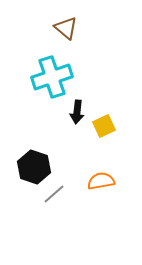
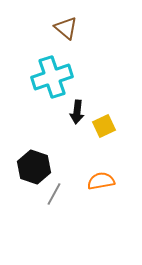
gray line: rotated 20 degrees counterclockwise
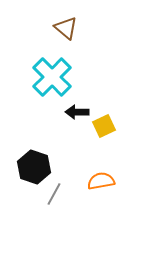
cyan cross: rotated 27 degrees counterclockwise
black arrow: rotated 85 degrees clockwise
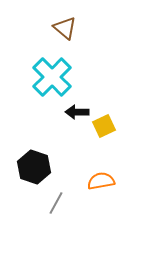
brown triangle: moved 1 px left
gray line: moved 2 px right, 9 px down
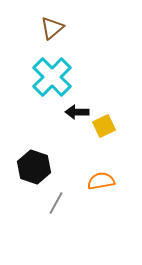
brown triangle: moved 13 px left; rotated 40 degrees clockwise
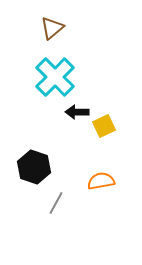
cyan cross: moved 3 px right
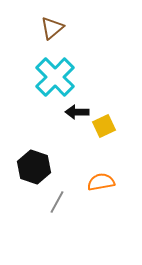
orange semicircle: moved 1 px down
gray line: moved 1 px right, 1 px up
